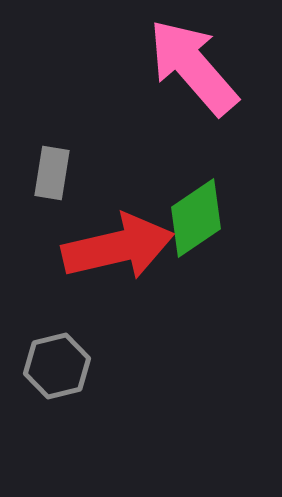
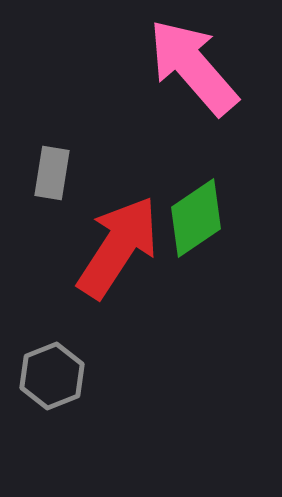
red arrow: rotated 44 degrees counterclockwise
gray hexagon: moved 5 px left, 10 px down; rotated 8 degrees counterclockwise
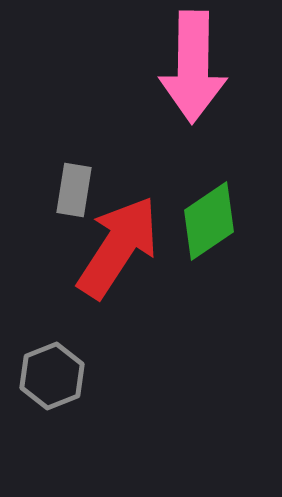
pink arrow: rotated 138 degrees counterclockwise
gray rectangle: moved 22 px right, 17 px down
green diamond: moved 13 px right, 3 px down
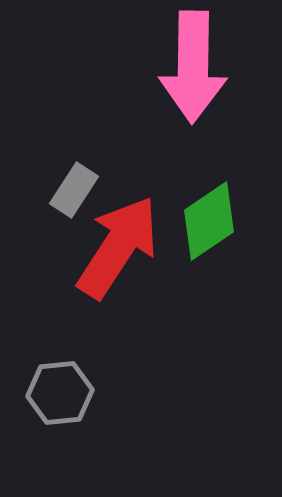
gray rectangle: rotated 24 degrees clockwise
gray hexagon: moved 8 px right, 17 px down; rotated 16 degrees clockwise
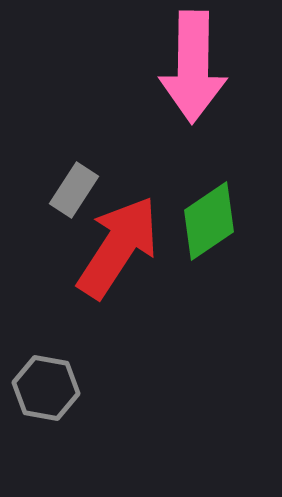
gray hexagon: moved 14 px left, 5 px up; rotated 16 degrees clockwise
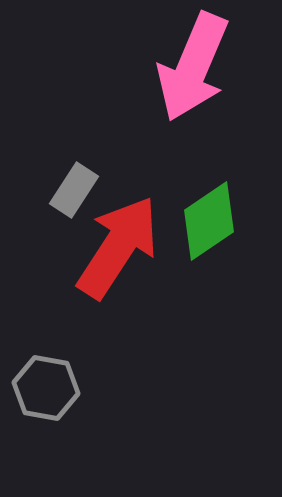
pink arrow: rotated 22 degrees clockwise
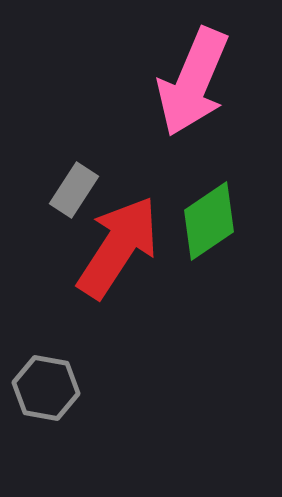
pink arrow: moved 15 px down
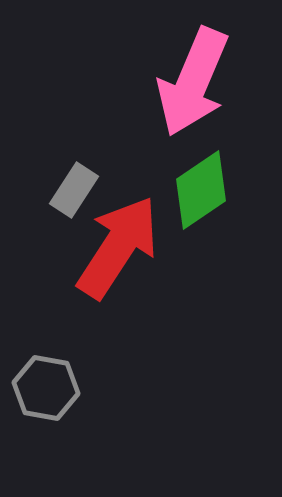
green diamond: moved 8 px left, 31 px up
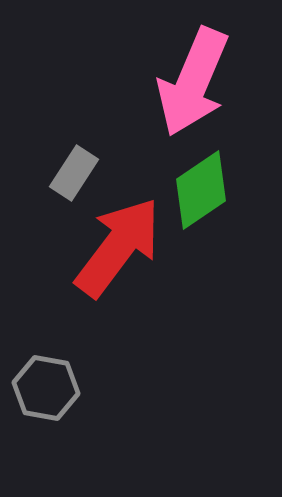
gray rectangle: moved 17 px up
red arrow: rotated 4 degrees clockwise
